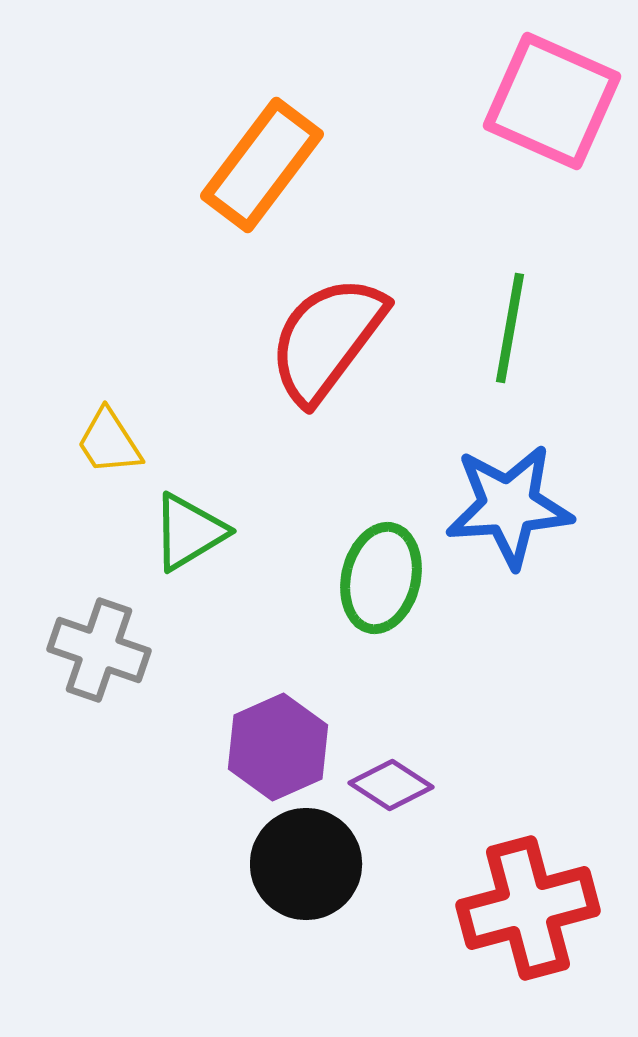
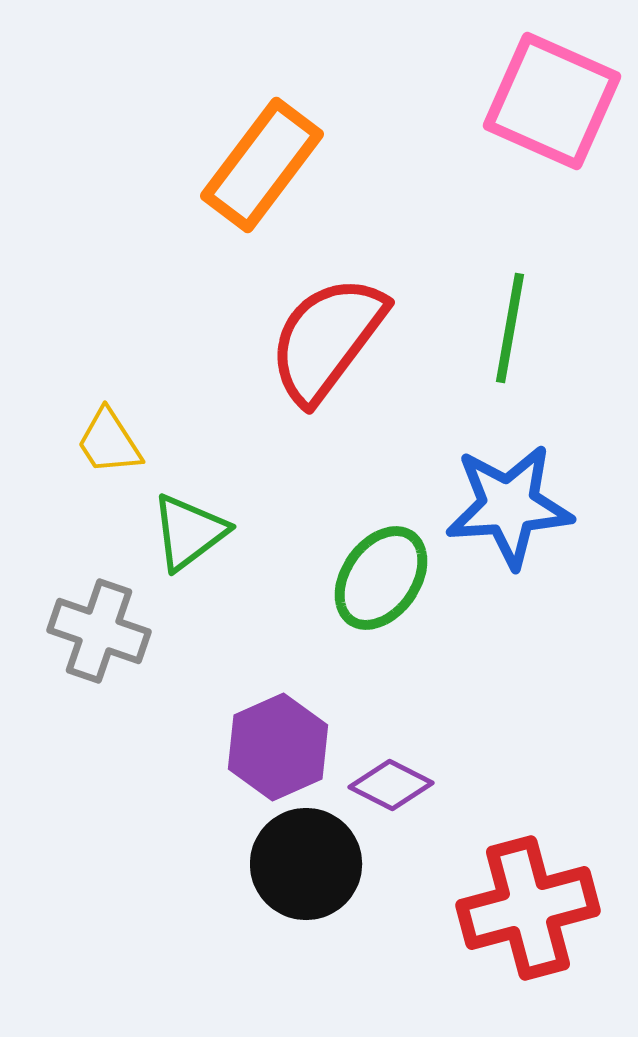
green triangle: rotated 6 degrees counterclockwise
green ellipse: rotated 22 degrees clockwise
gray cross: moved 19 px up
purple diamond: rotated 6 degrees counterclockwise
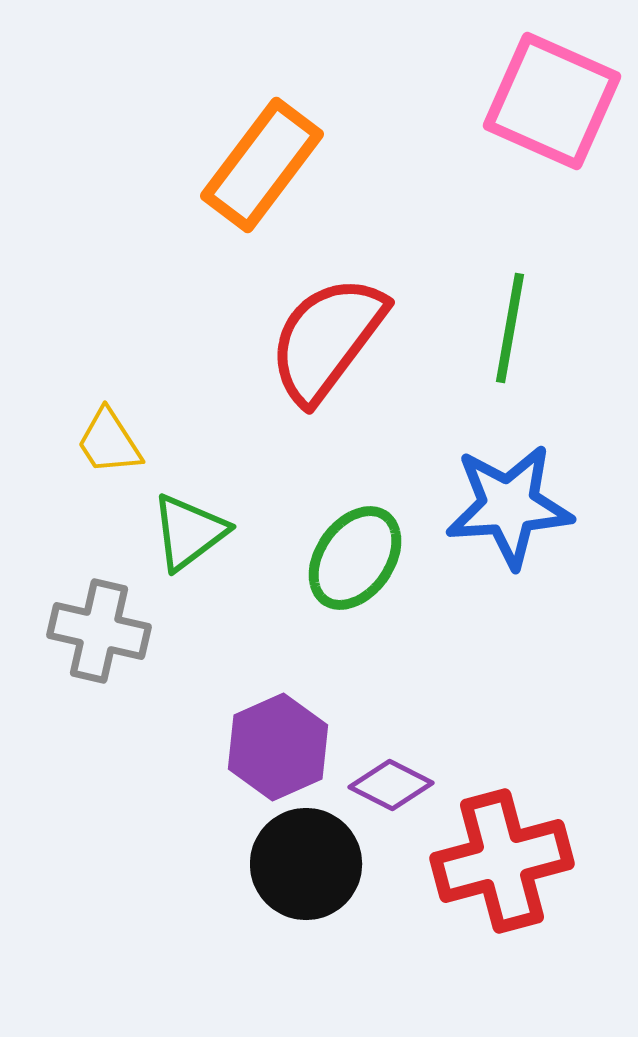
green ellipse: moved 26 px left, 20 px up
gray cross: rotated 6 degrees counterclockwise
red cross: moved 26 px left, 47 px up
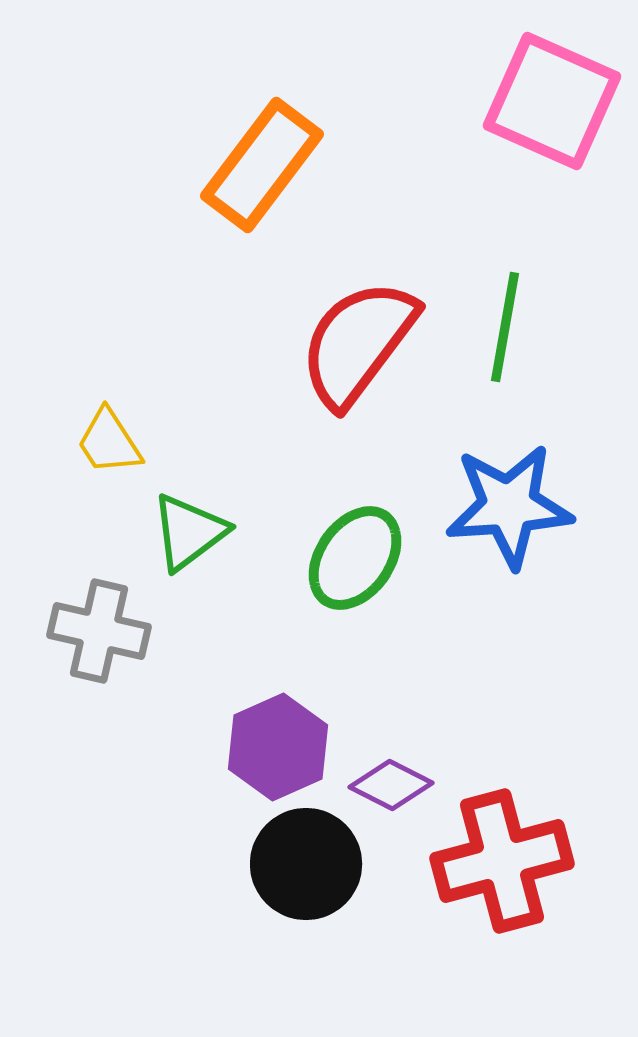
green line: moved 5 px left, 1 px up
red semicircle: moved 31 px right, 4 px down
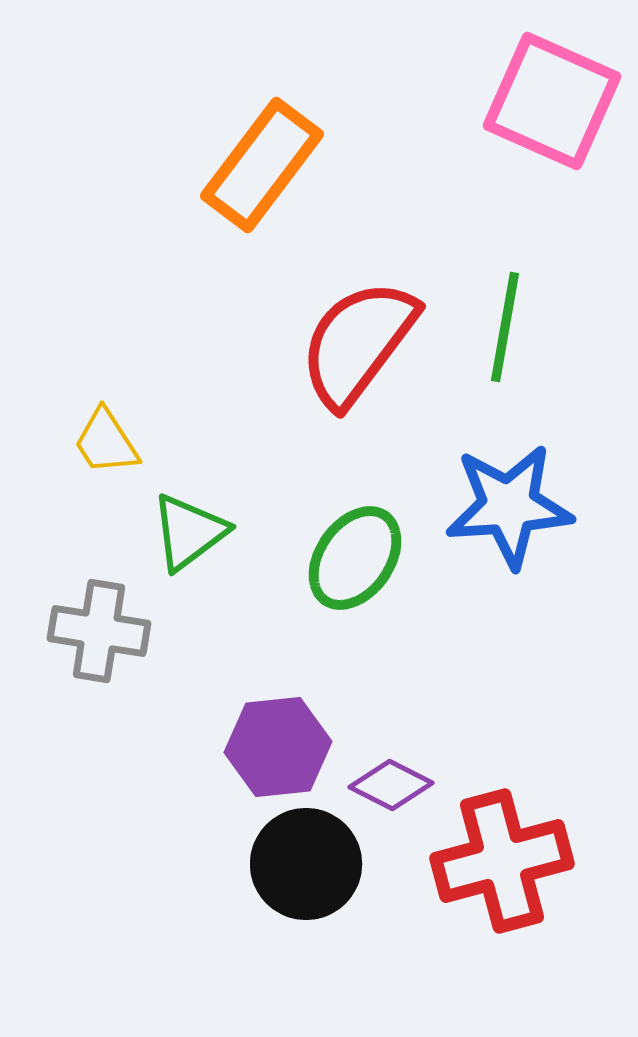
yellow trapezoid: moved 3 px left
gray cross: rotated 4 degrees counterclockwise
purple hexagon: rotated 18 degrees clockwise
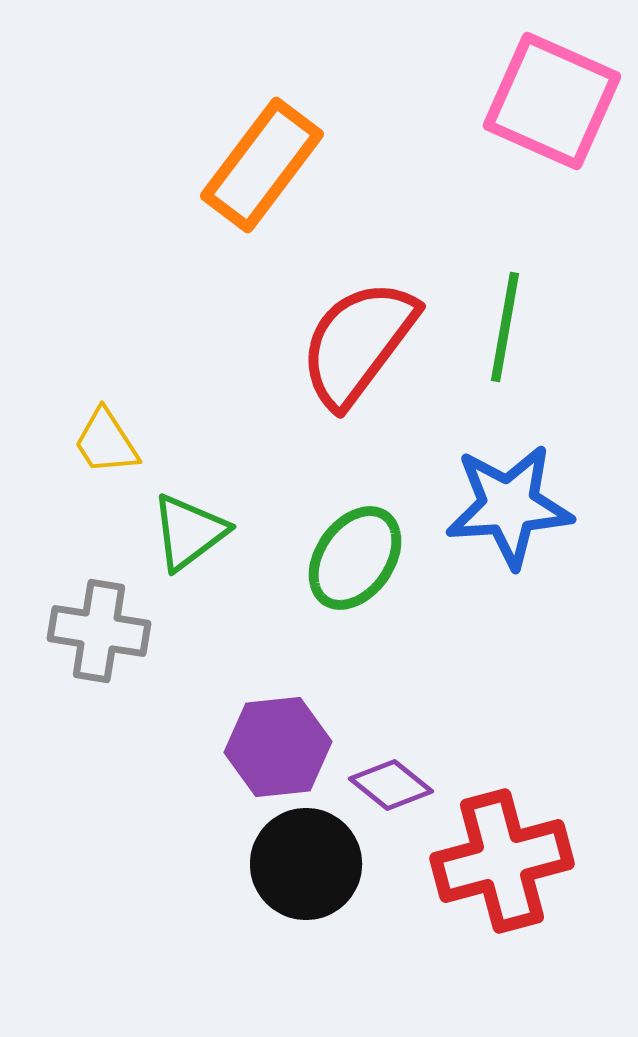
purple diamond: rotated 12 degrees clockwise
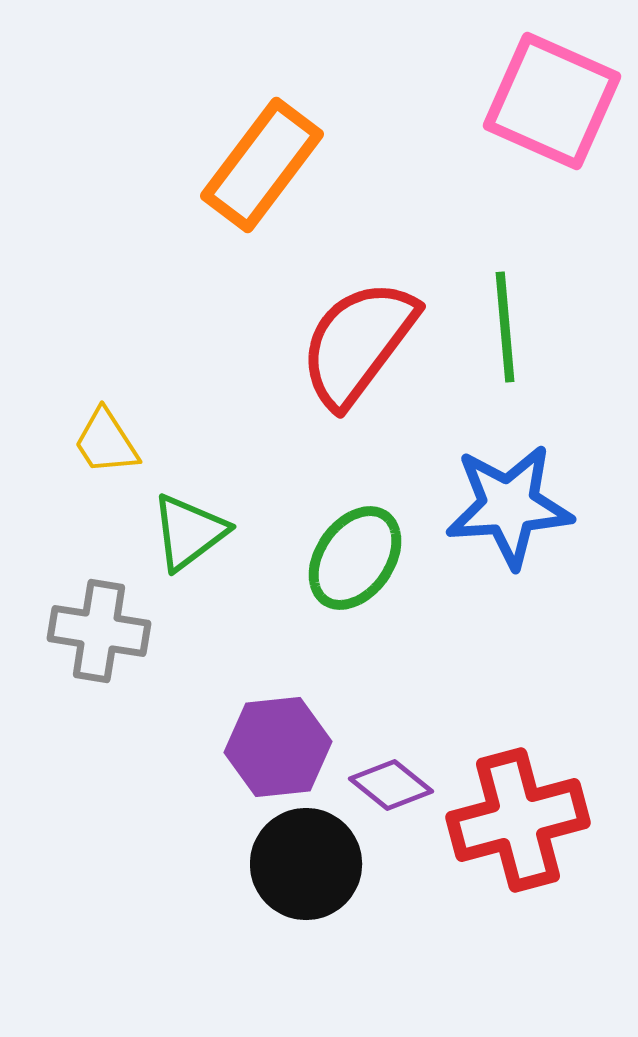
green line: rotated 15 degrees counterclockwise
red cross: moved 16 px right, 41 px up
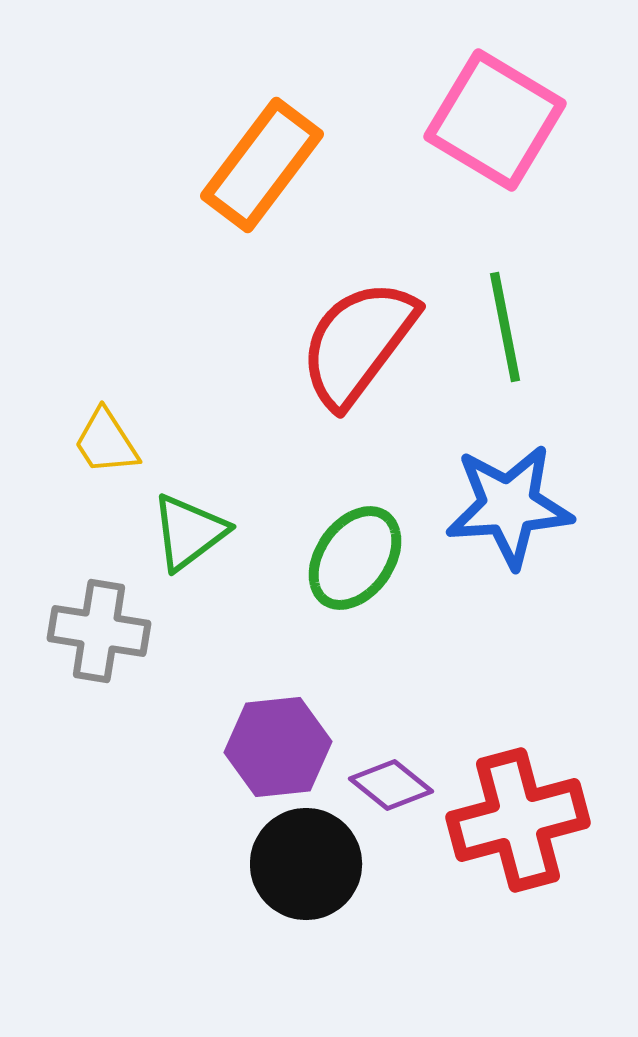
pink square: moved 57 px left, 19 px down; rotated 7 degrees clockwise
green line: rotated 6 degrees counterclockwise
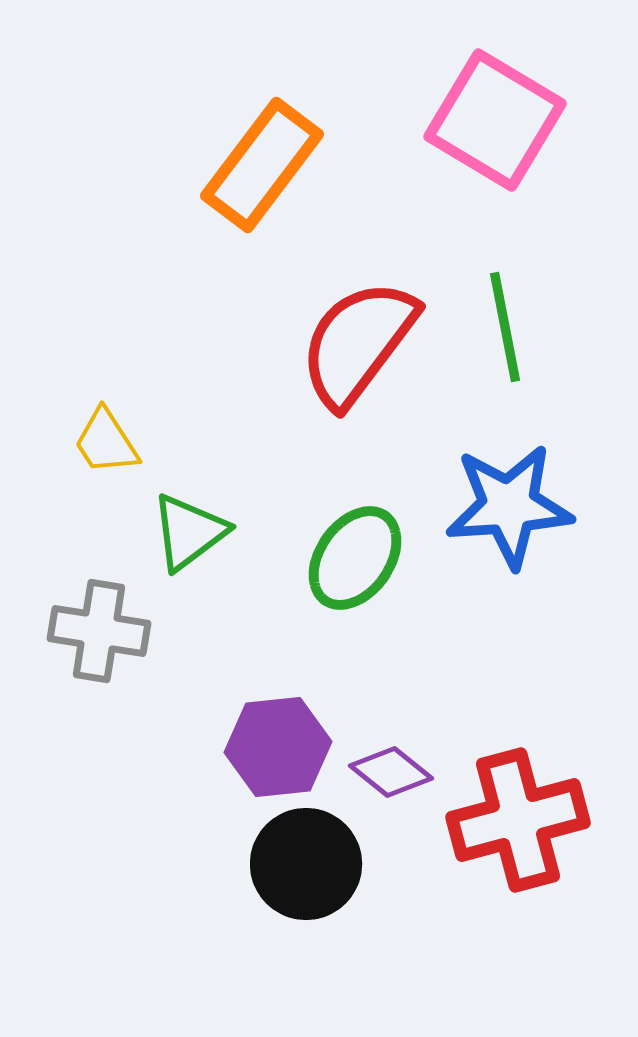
purple diamond: moved 13 px up
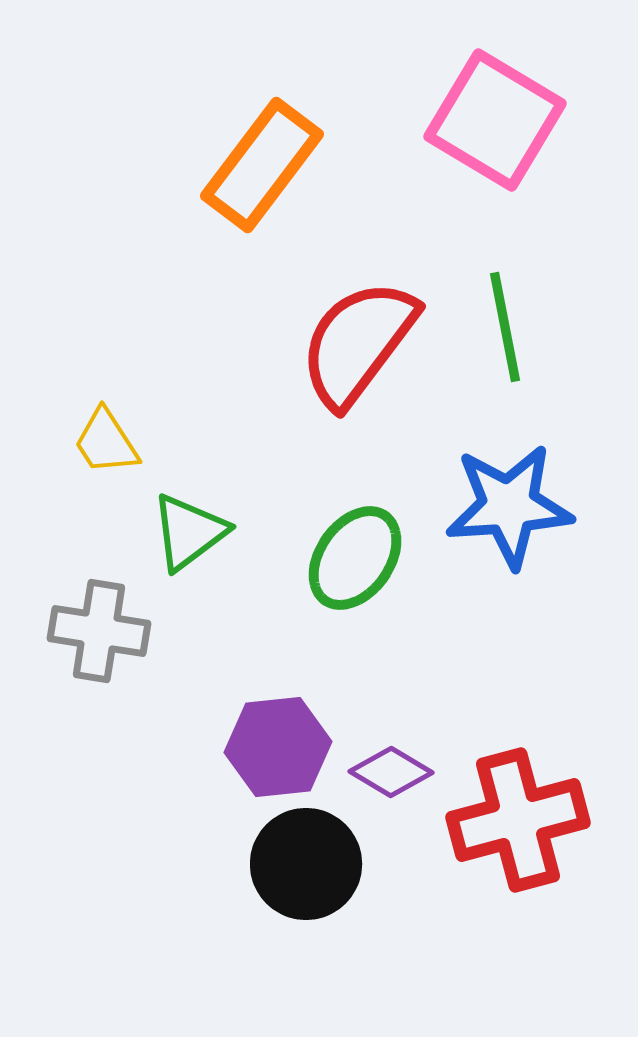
purple diamond: rotated 8 degrees counterclockwise
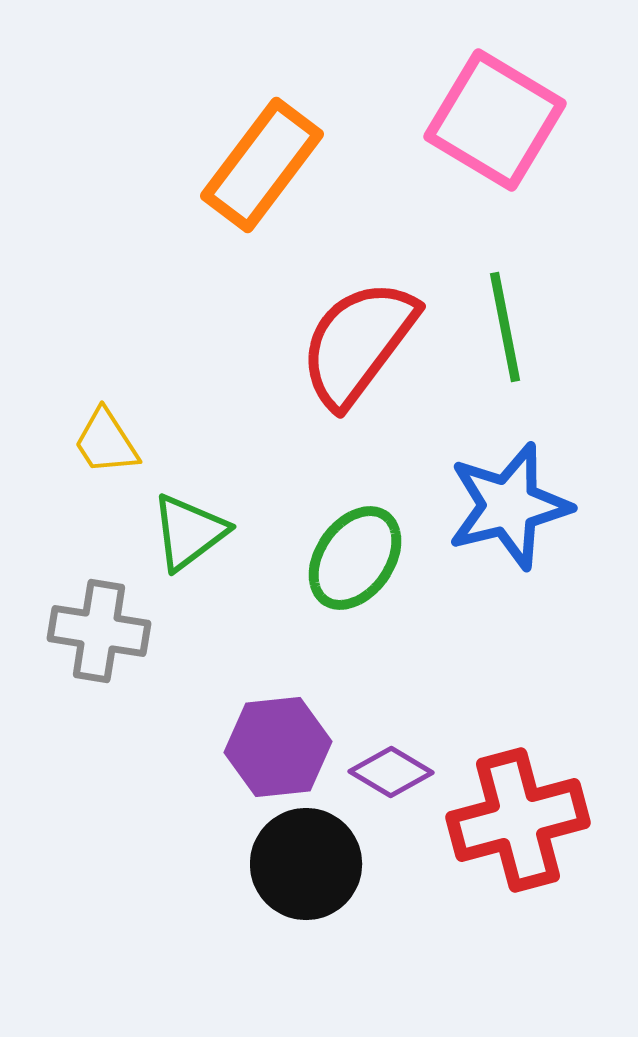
blue star: rotated 10 degrees counterclockwise
